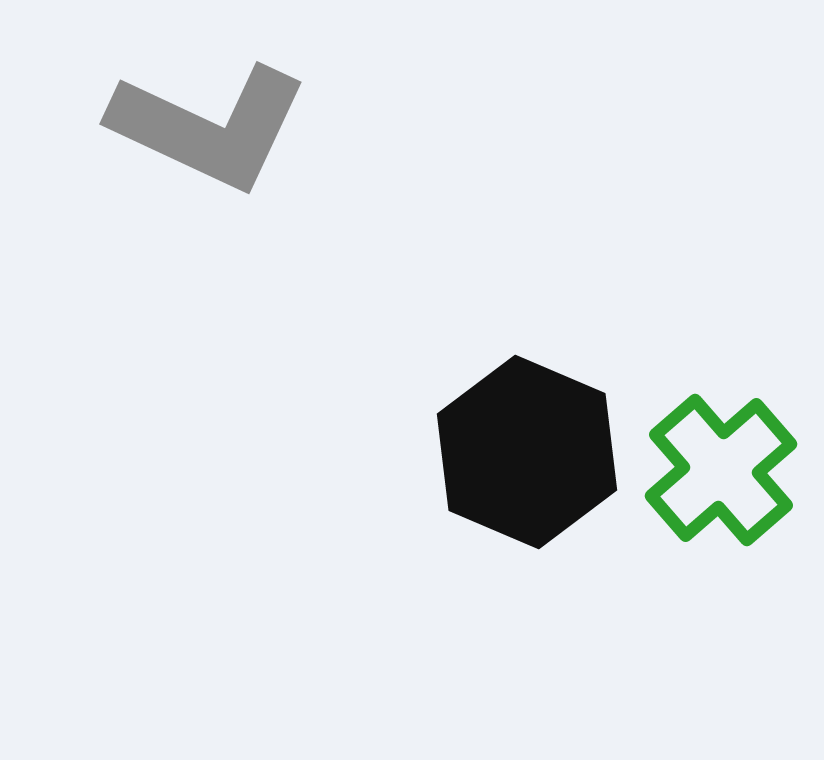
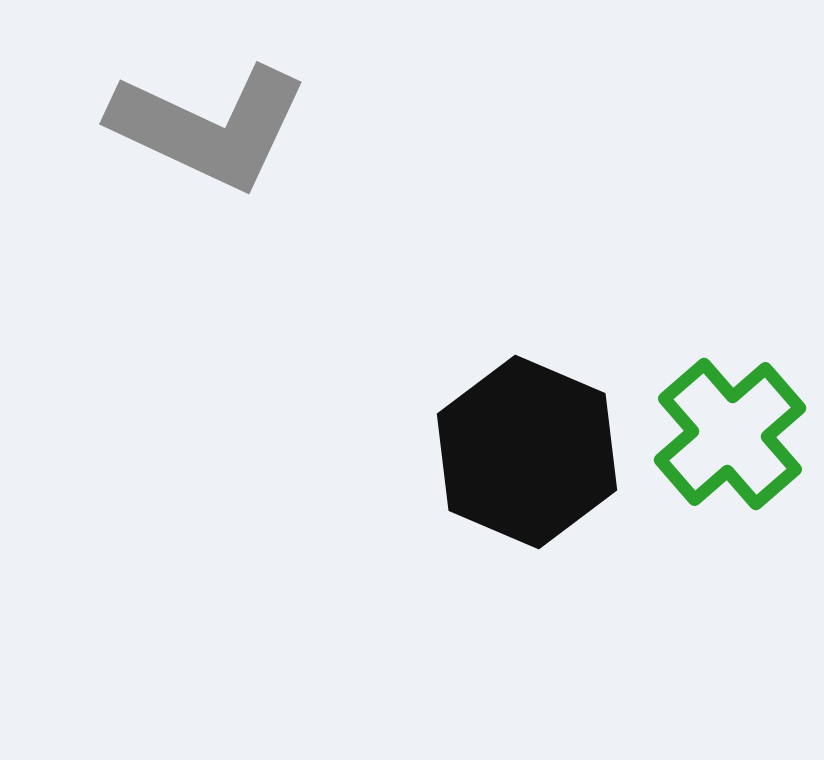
green cross: moved 9 px right, 36 px up
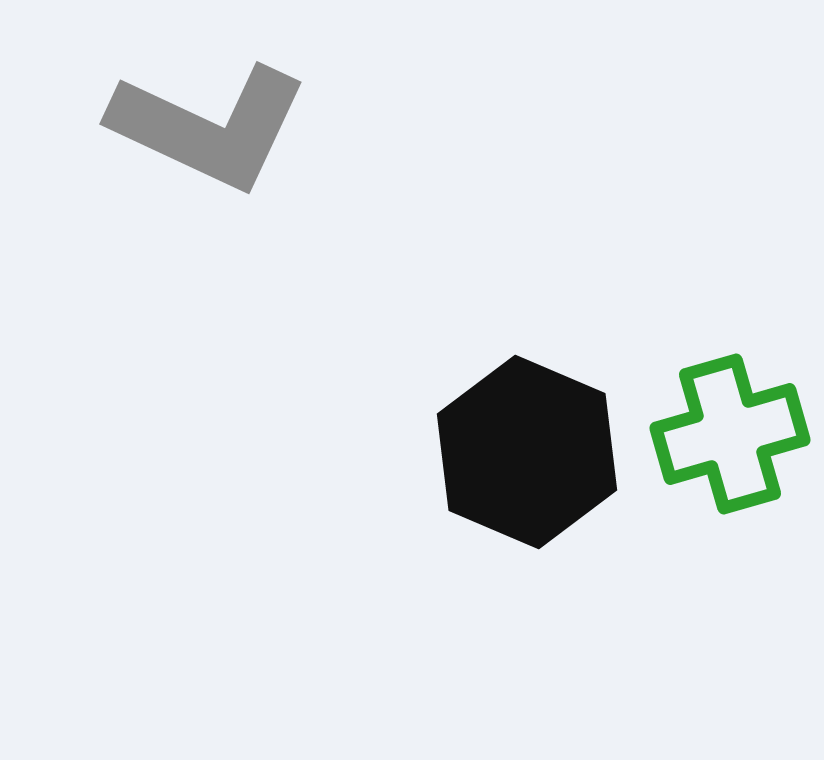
green cross: rotated 25 degrees clockwise
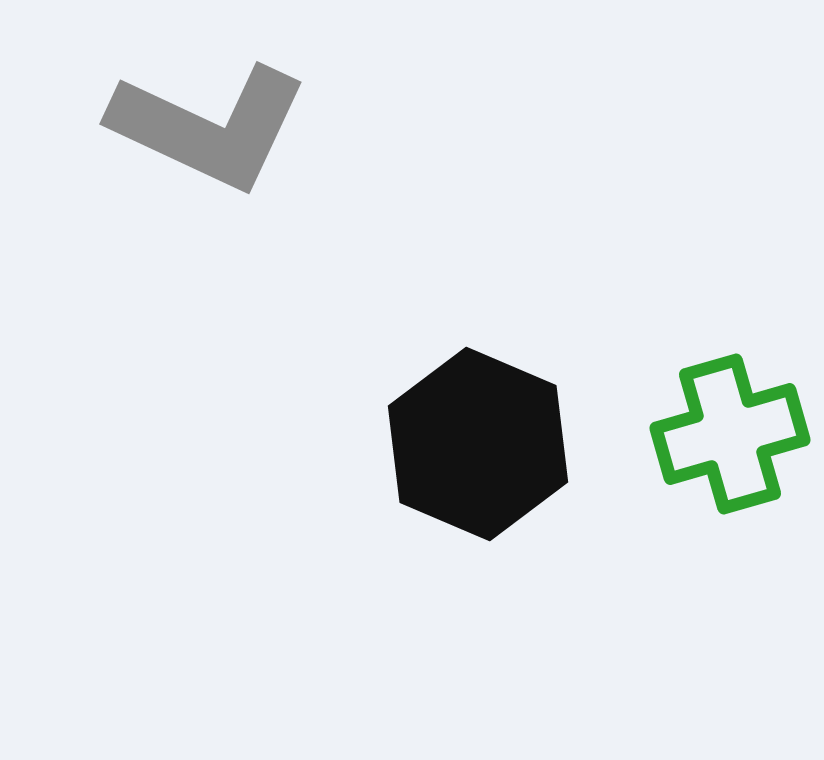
black hexagon: moved 49 px left, 8 px up
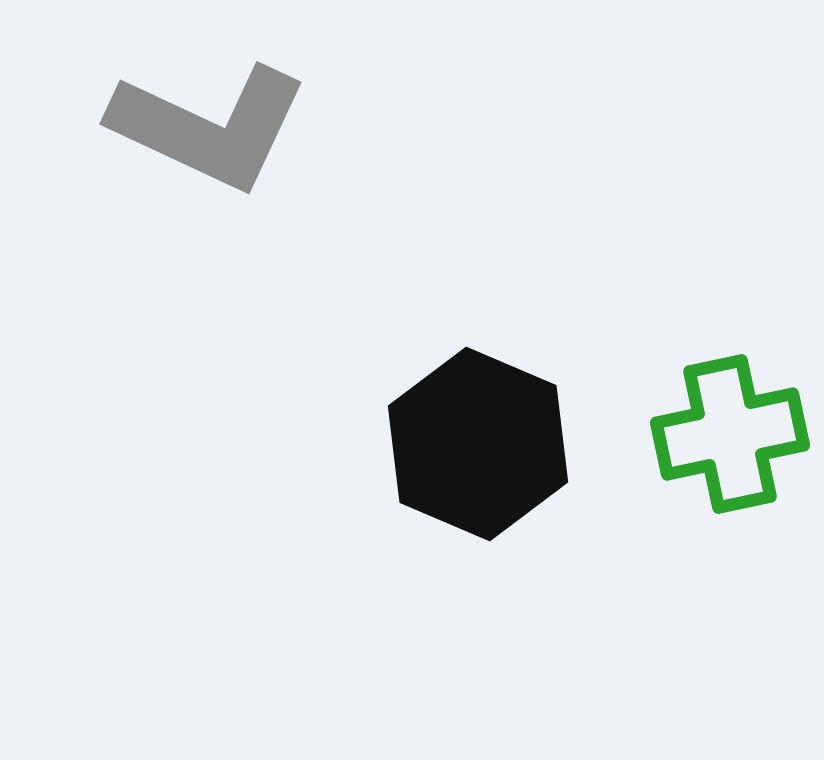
green cross: rotated 4 degrees clockwise
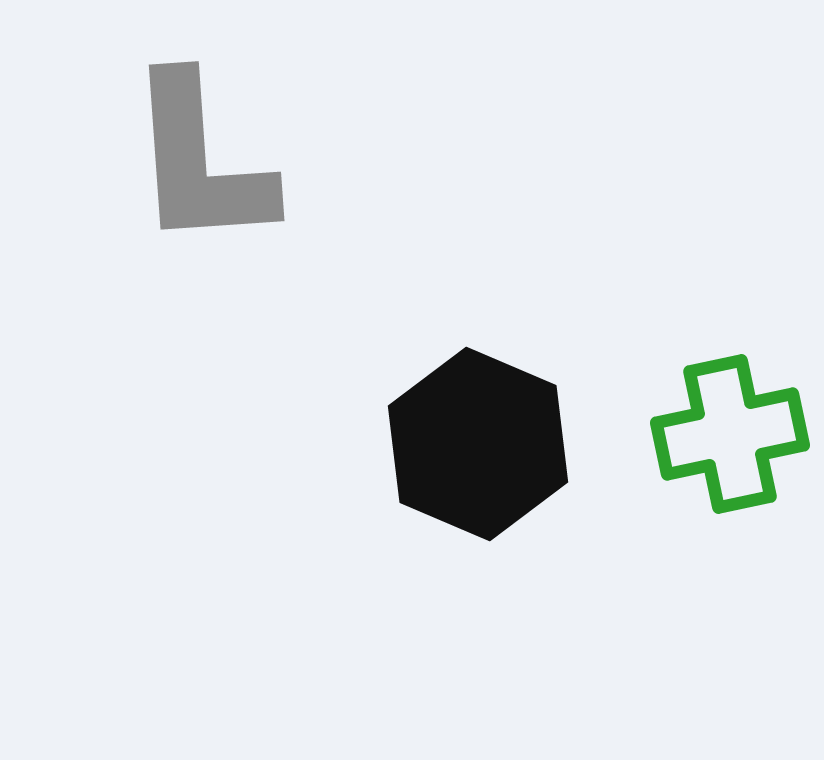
gray L-shape: moved 9 px left, 35 px down; rotated 61 degrees clockwise
